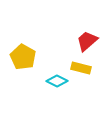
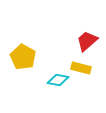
cyan diamond: moved 1 px right, 1 px up; rotated 15 degrees counterclockwise
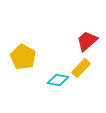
yellow rectangle: rotated 60 degrees counterclockwise
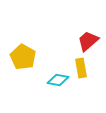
red trapezoid: moved 1 px right
yellow rectangle: rotated 54 degrees counterclockwise
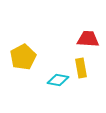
red trapezoid: moved 2 px up; rotated 45 degrees clockwise
yellow pentagon: rotated 15 degrees clockwise
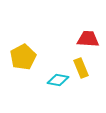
yellow rectangle: rotated 12 degrees counterclockwise
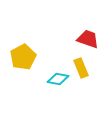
red trapezoid: rotated 15 degrees clockwise
cyan diamond: moved 1 px up
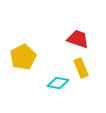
red trapezoid: moved 10 px left
cyan diamond: moved 4 px down
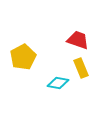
red trapezoid: moved 1 px down
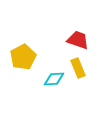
yellow rectangle: moved 3 px left
cyan diamond: moved 4 px left, 4 px up; rotated 15 degrees counterclockwise
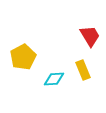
red trapezoid: moved 12 px right, 4 px up; rotated 40 degrees clockwise
yellow rectangle: moved 5 px right, 2 px down
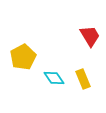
yellow rectangle: moved 9 px down
cyan diamond: moved 1 px up; rotated 60 degrees clockwise
